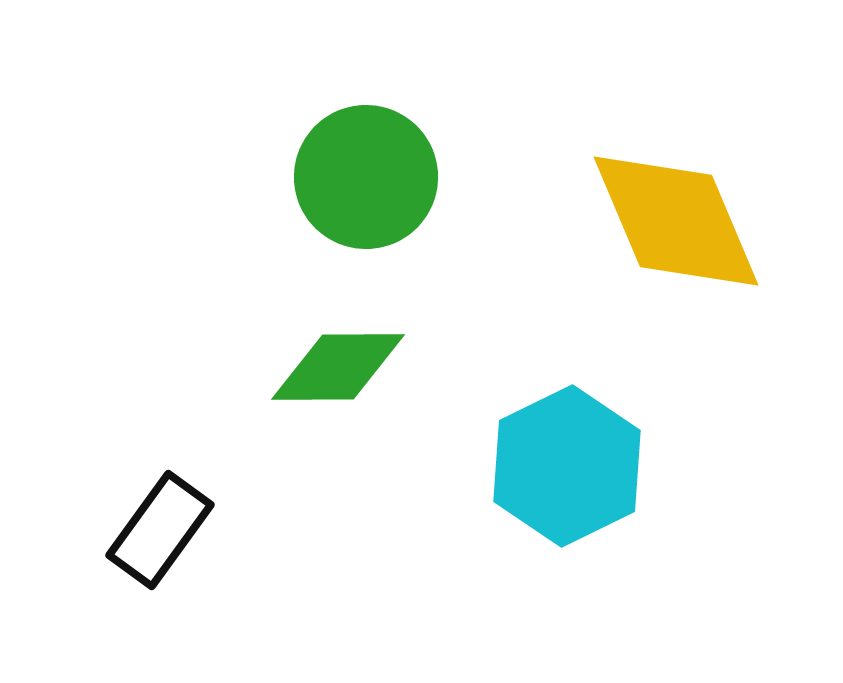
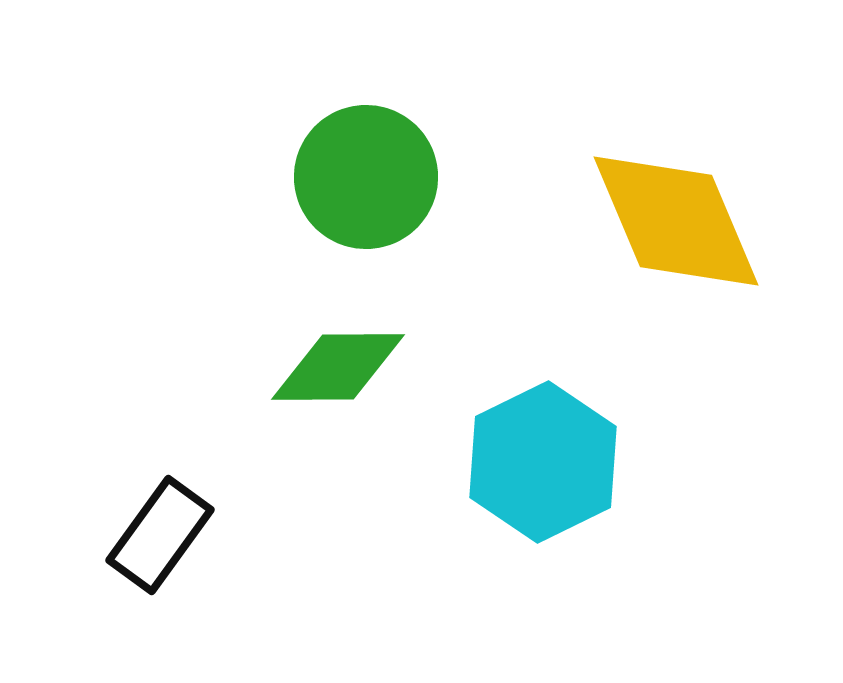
cyan hexagon: moved 24 px left, 4 px up
black rectangle: moved 5 px down
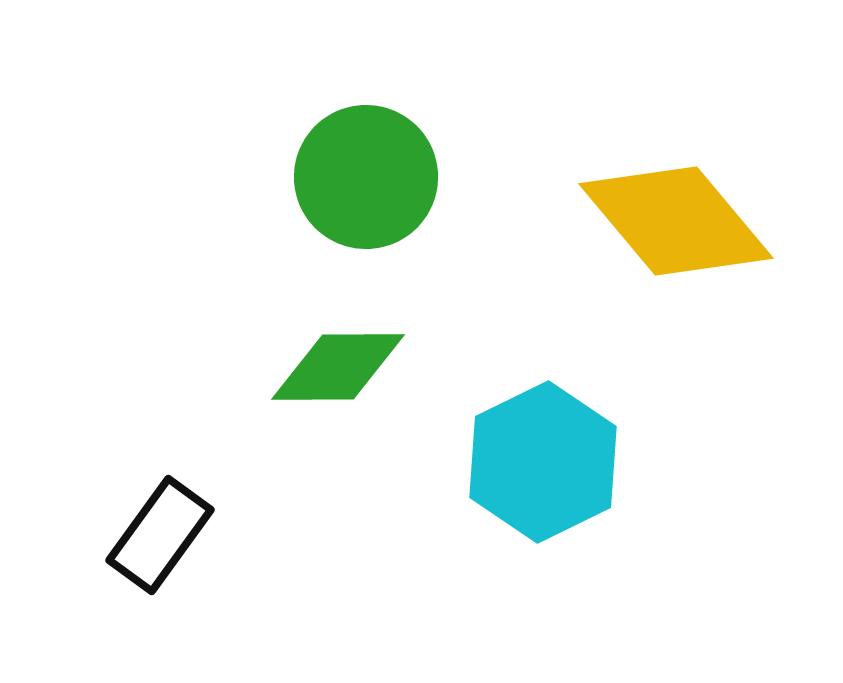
yellow diamond: rotated 17 degrees counterclockwise
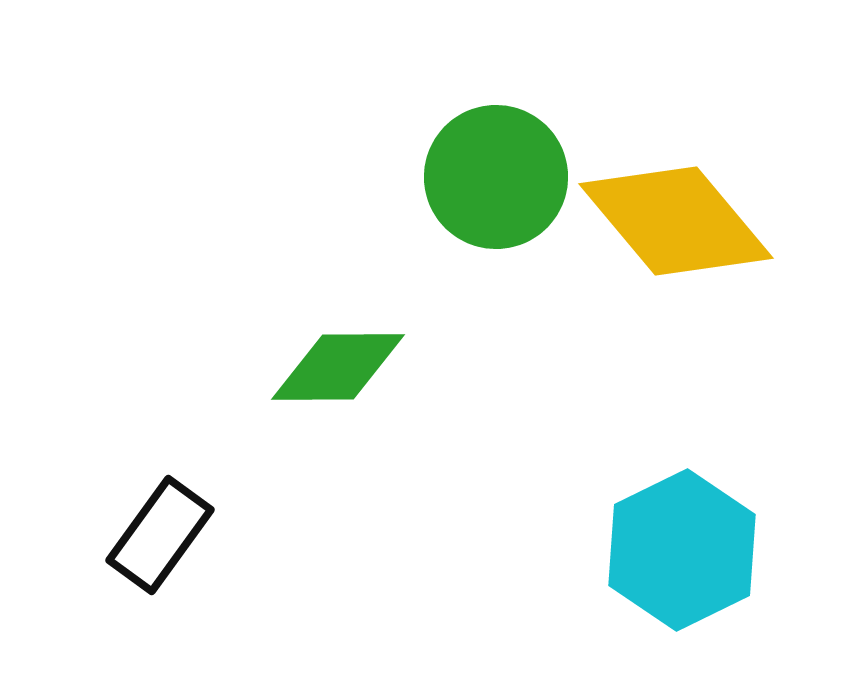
green circle: moved 130 px right
cyan hexagon: moved 139 px right, 88 px down
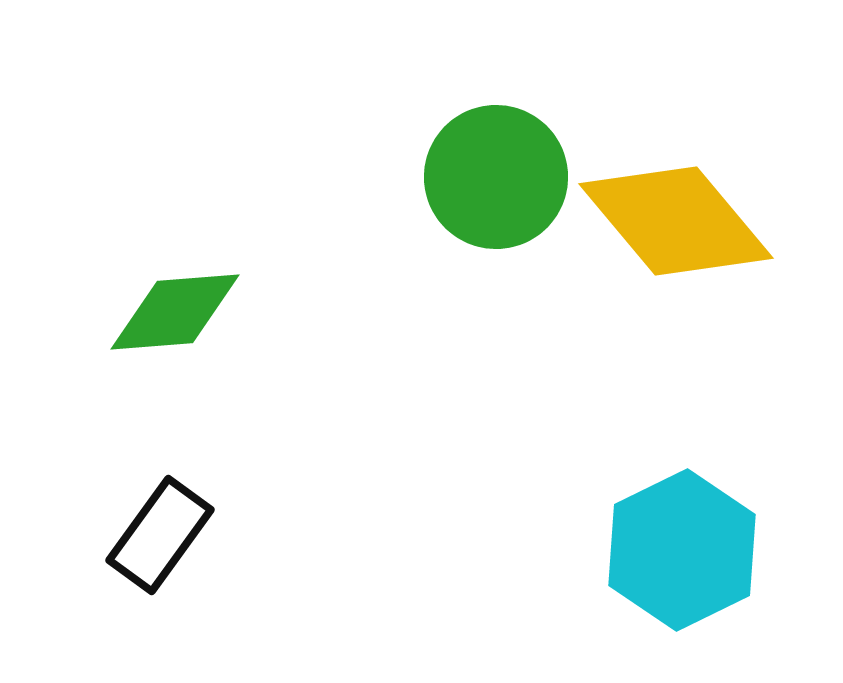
green diamond: moved 163 px left, 55 px up; rotated 4 degrees counterclockwise
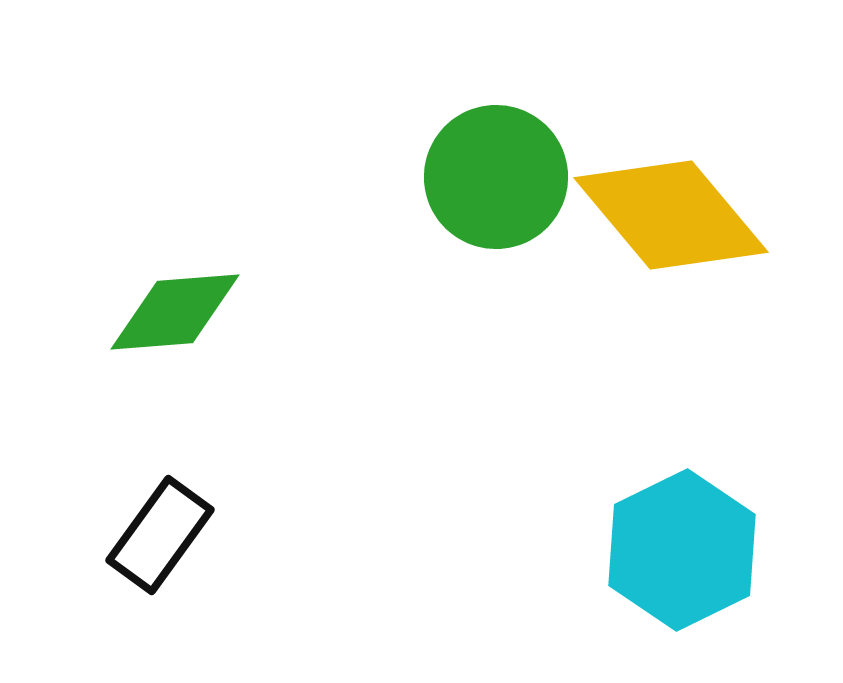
yellow diamond: moved 5 px left, 6 px up
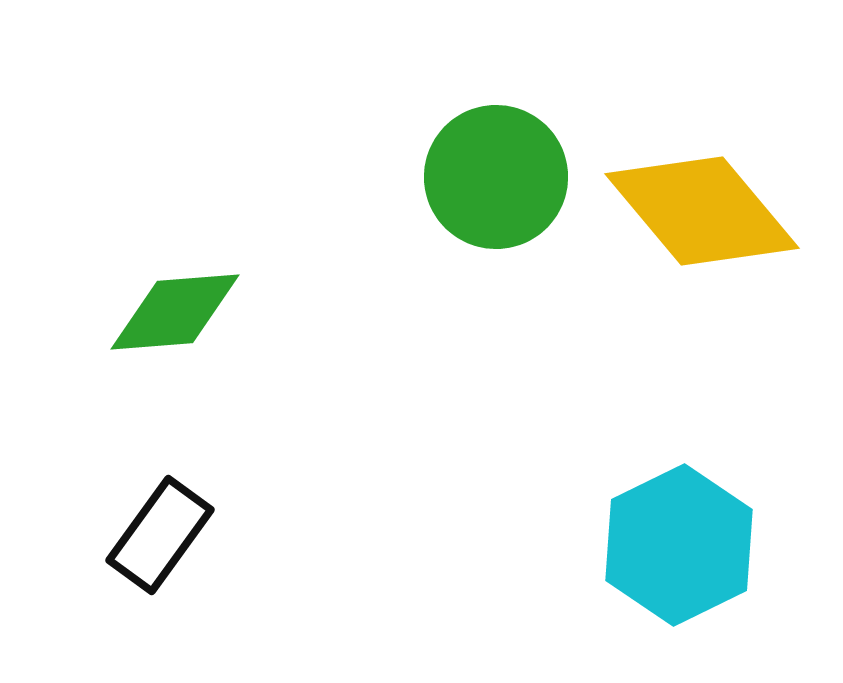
yellow diamond: moved 31 px right, 4 px up
cyan hexagon: moved 3 px left, 5 px up
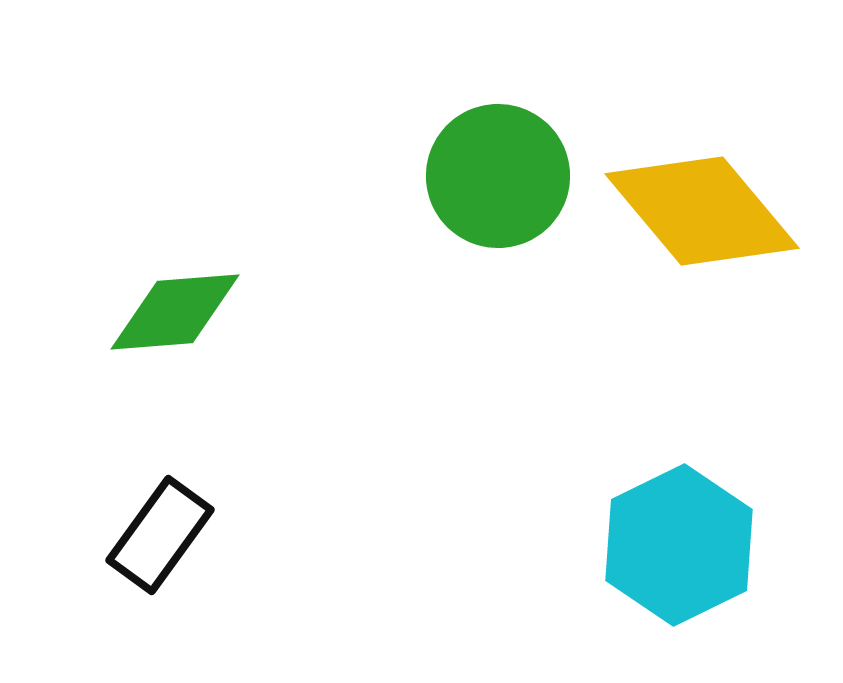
green circle: moved 2 px right, 1 px up
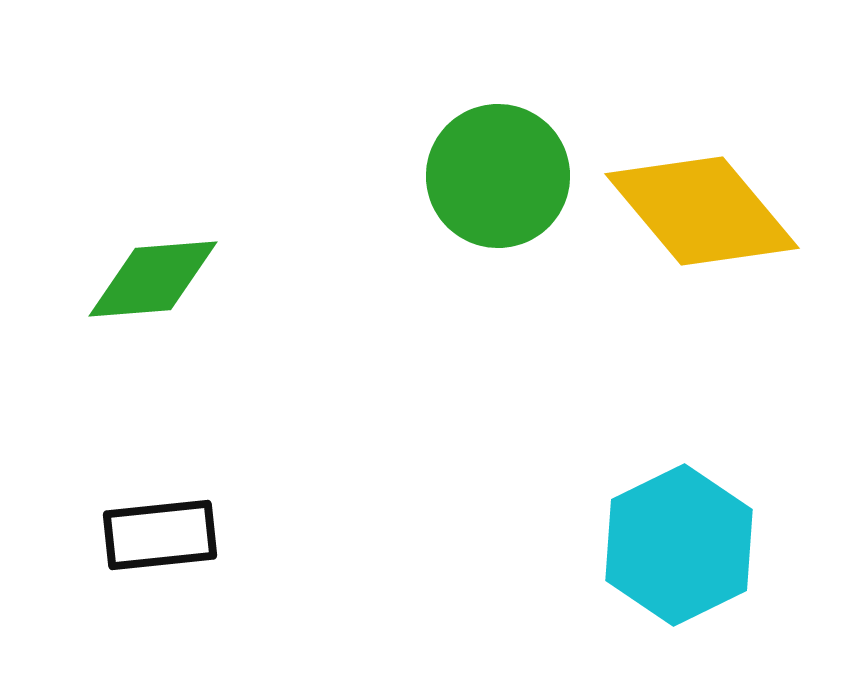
green diamond: moved 22 px left, 33 px up
black rectangle: rotated 48 degrees clockwise
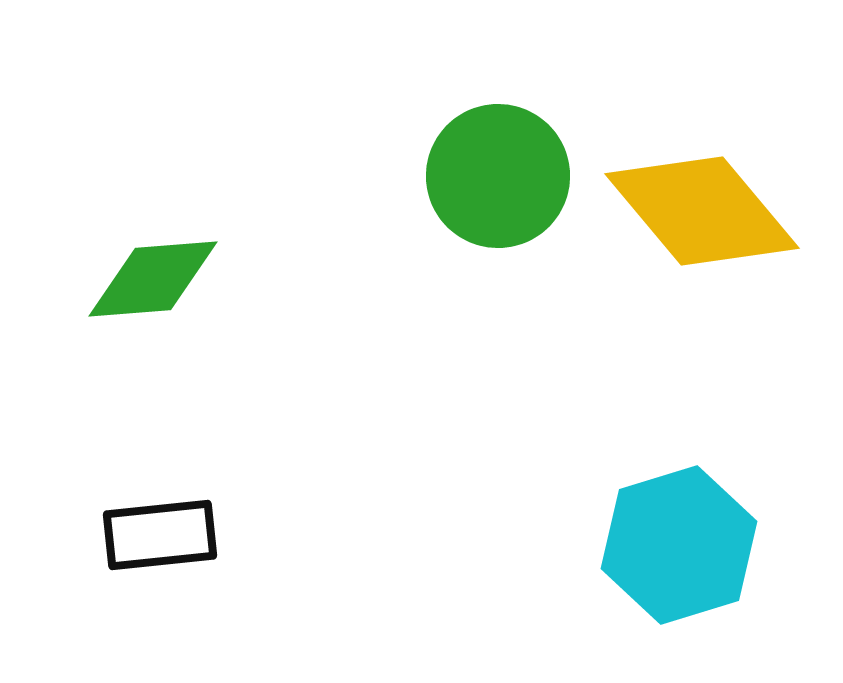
cyan hexagon: rotated 9 degrees clockwise
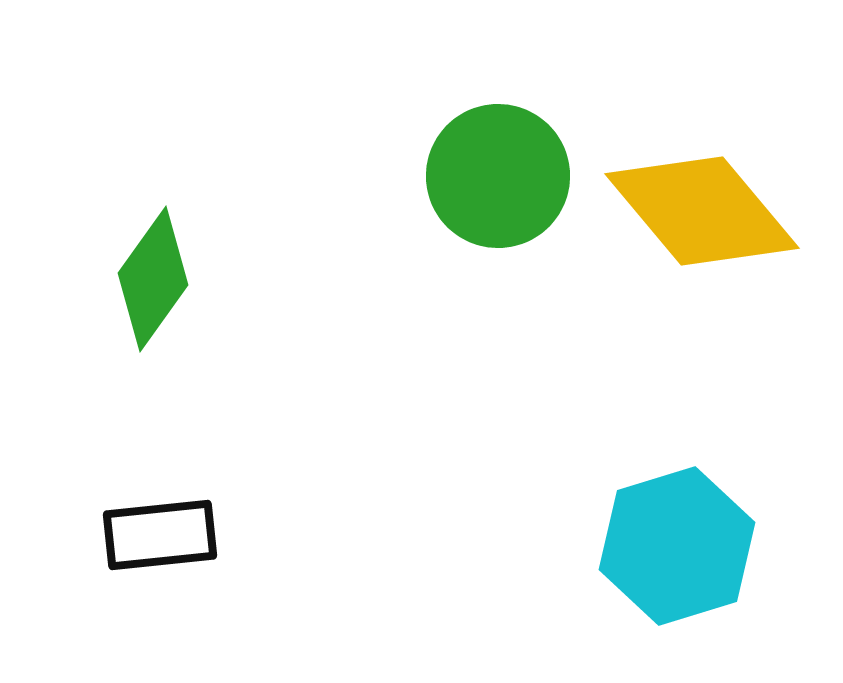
green diamond: rotated 50 degrees counterclockwise
cyan hexagon: moved 2 px left, 1 px down
